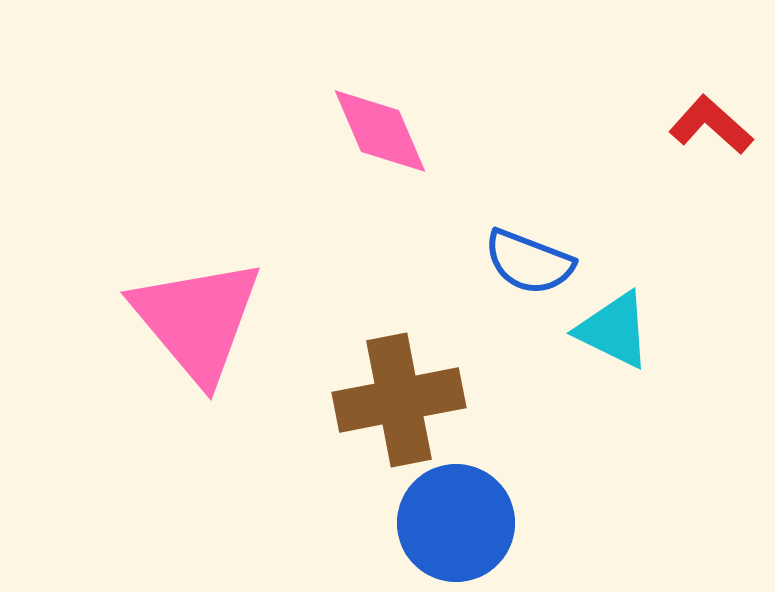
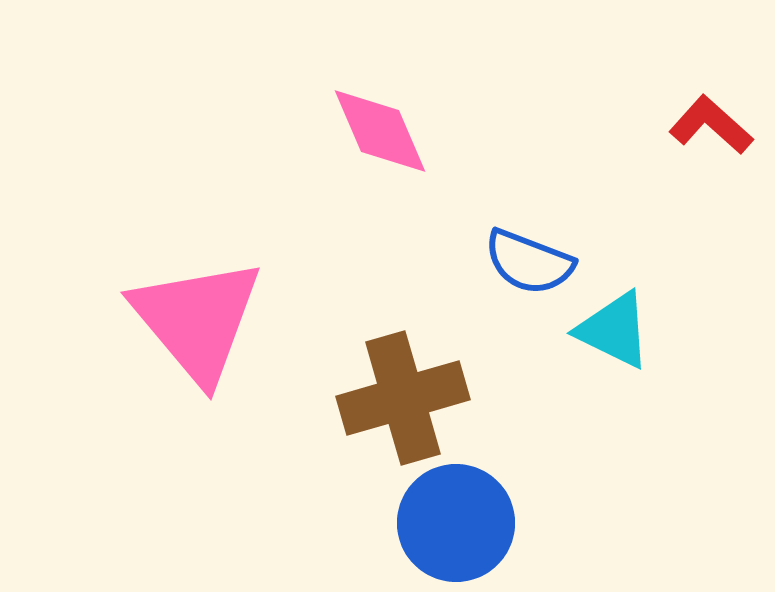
brown cross: moved 4 px right, 2 px up; rotated 5 degrees counterclockwise
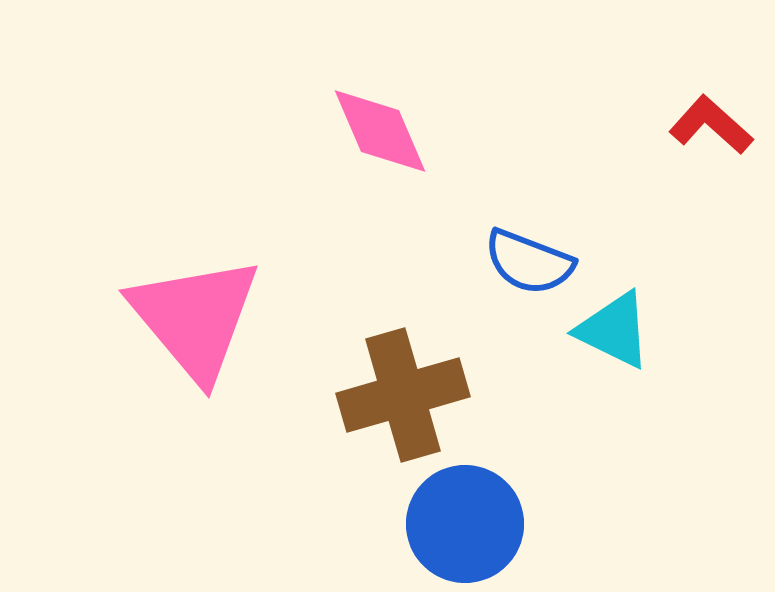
pink triangle: moved 2 px left, 2 px up
brown cross: moved 3 px up
blue circle: moved 9 px right, 1 px down
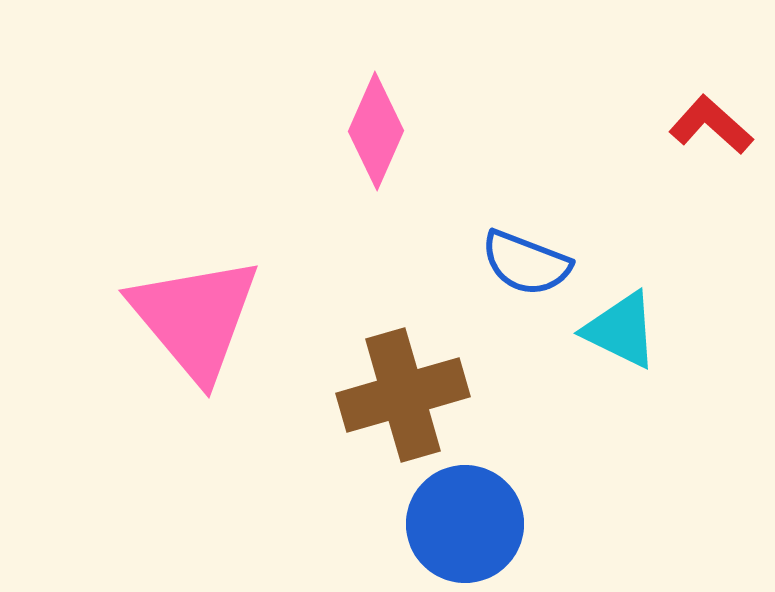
pink diamond: moved 4 px left; rotated 47 degrees clockwise
blue semicircle: moved 3 px left, 1 px down
cyan triangle: moved 7 px right
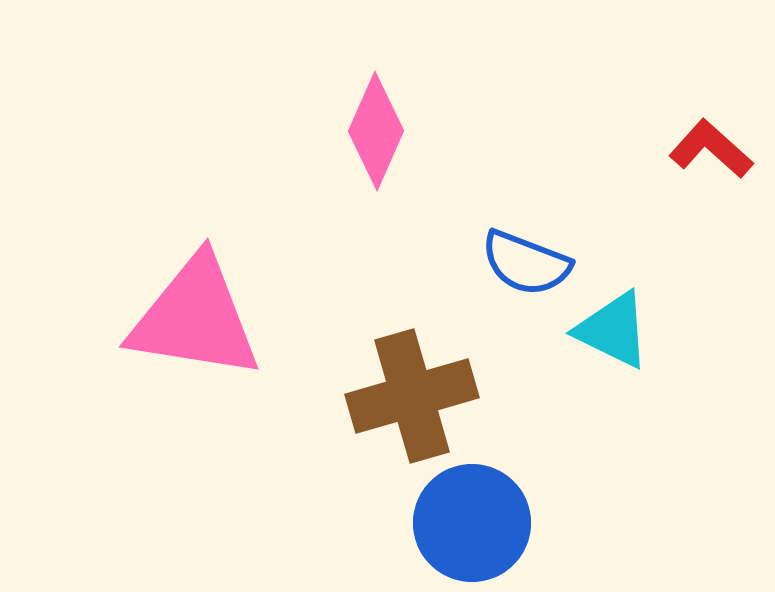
red L-shape: moved 24 px down
pink triangle: rotated 41 degrees counterclockwise
cyan triangle: moved 8 px left
brown cross: moved 9 px right, 1 px down
blue circle: moved 7 px right, 1 px up
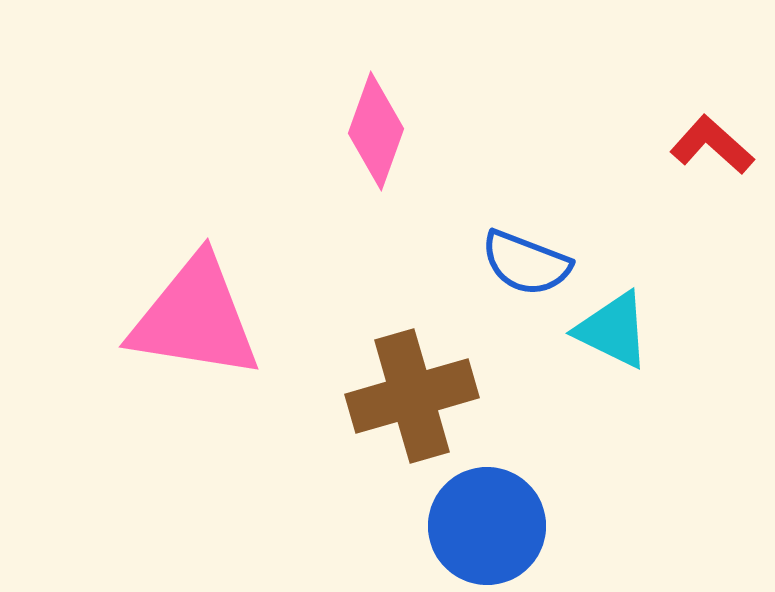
pink diamond: rotated 4 degrees counterclockwise
red L-shape: moved 1 px right, 4 px up
blue circle: moved 15 px right, 3 px down
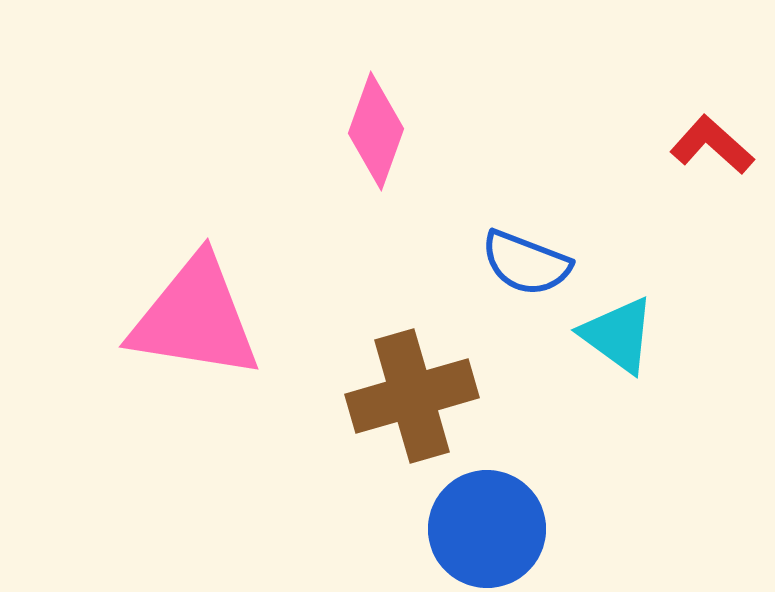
cyan triangle: moved 5 px right, 5 px down; rotated 10 degrees clockwise
blue circle: moved 3 px down
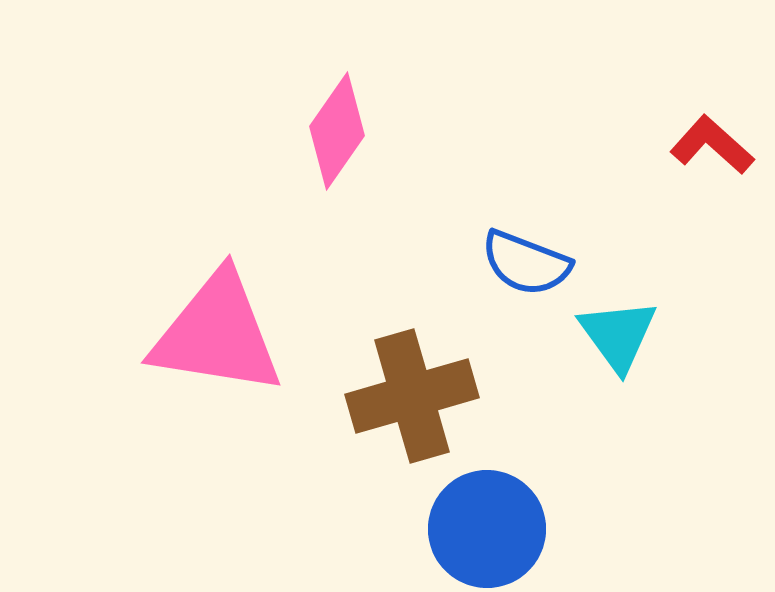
pink diamond: moved 39 px left; rotated 15 degrees clockwise
pink triangle: moved 22 px right, 16 px down
cyan triangle: rotated 18 degrees clockwise
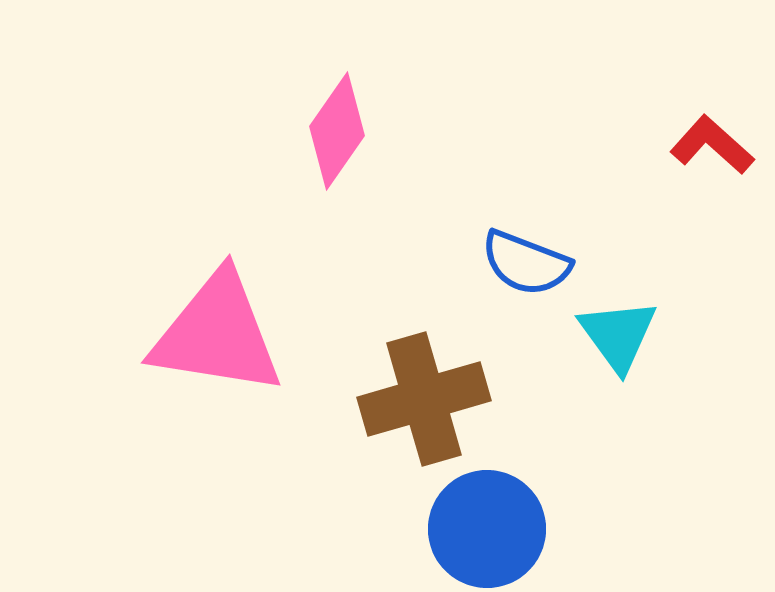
brown cross: moved 12 px right, 3 px down
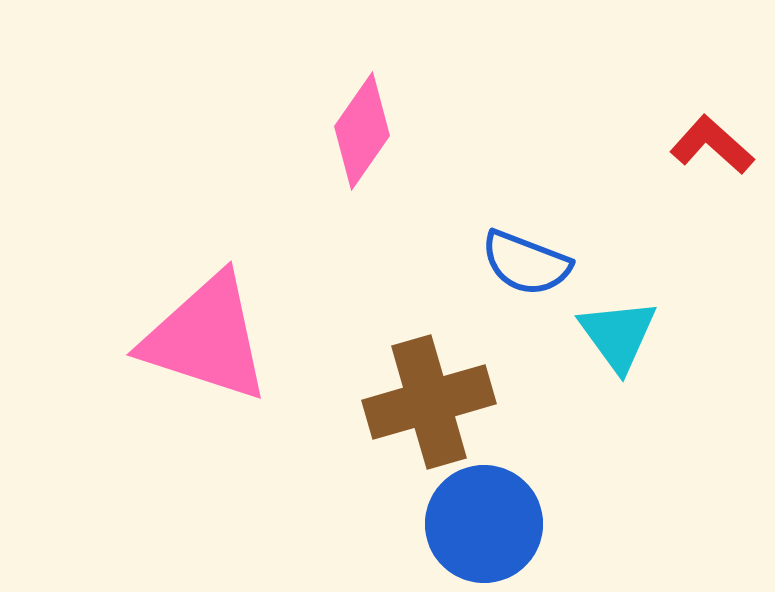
pink diamond: moved 25 px right
pink triangle: moved 11 px left, 4 px down; rotated 9 degrees clockwise
brown cross: moved 5 px right, 3 px down
blue circle: moved 3 px left, 5 px up
